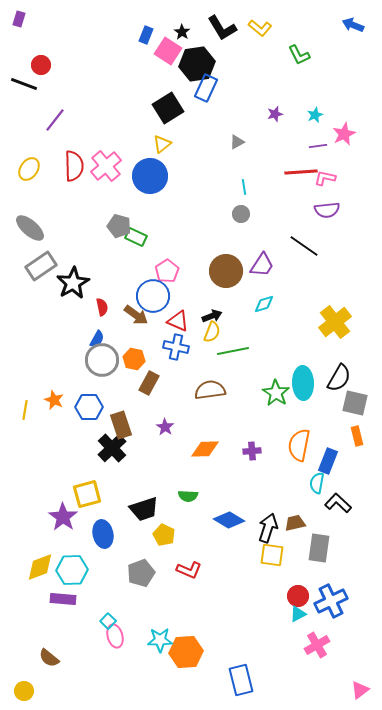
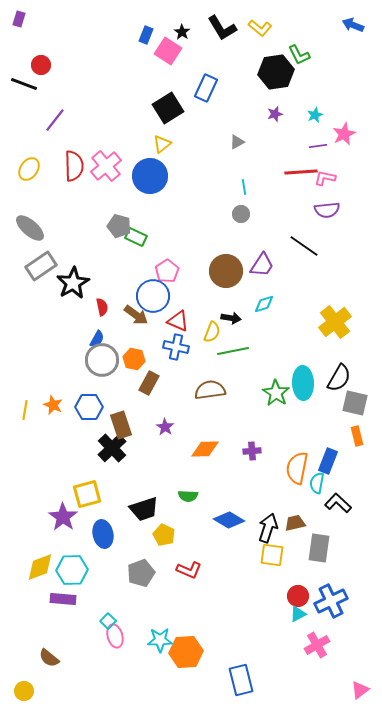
black hexagon at (197, 64): moved 79 px right, 8 px down
black arrow at (212, 316): moved 19 px right, 2 px down; rotated 30 degrees clockwise
orange star at (54, 400): moved 1 px left, 5 px down
orange semicircle at (299, 445): moved 2 px left, 23 px down
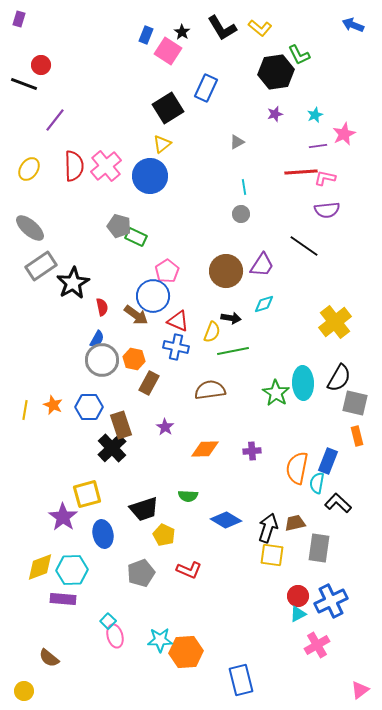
blue diamond at (229, 520): moved 3 px left
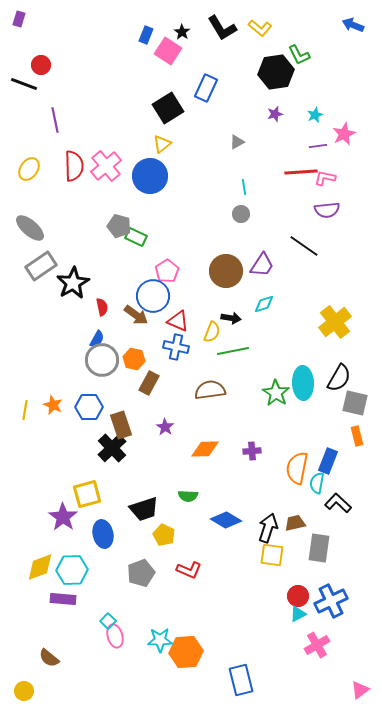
purple line at (55, 120): rotated 50 degrees counterclockwise
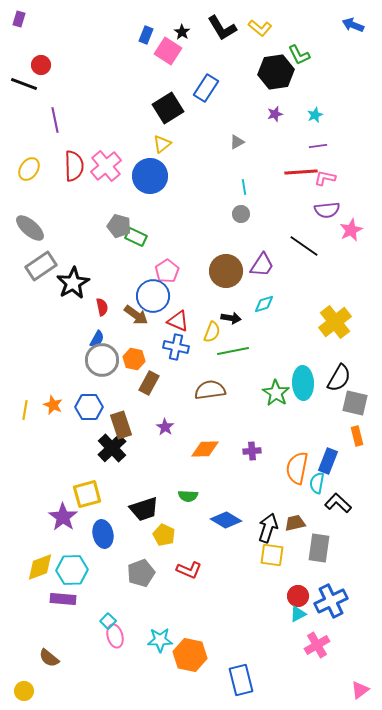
blue rectangle at (206, 88): rotated 8 degrees clockwise
pink star at (344, 134): moved 7 px right, 96 px down
orange hexagon at (186, 652): moved 4 px right, 3 px down; rotated 16 degrees clockwise
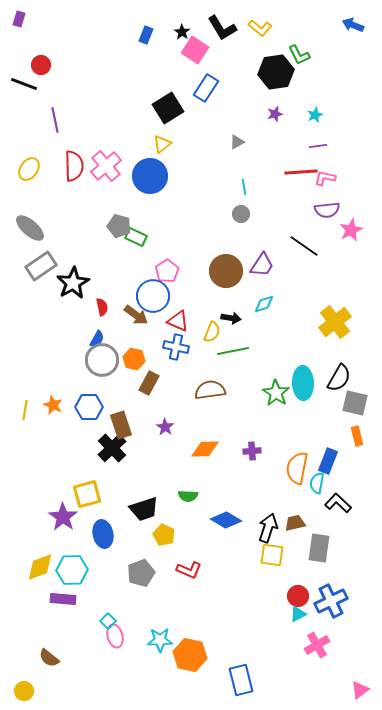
pink square at (168, 51): moved 27 px right, 1 px up
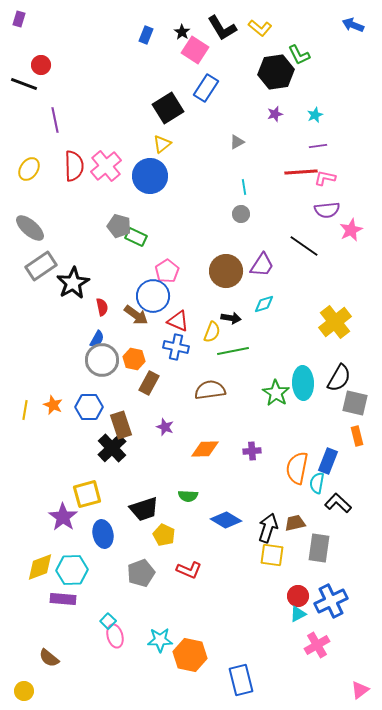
purple star at (165, 427): rotated 12 degrees counterclockwise
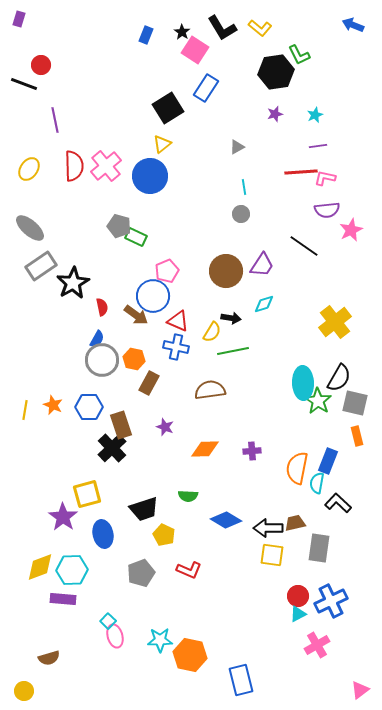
gray triangle at (237, 142): moved 5 px down
pink pentagon at (167, 271): rotated 10 degrees clockwise
yellow semicircle at (212, 332): rotated 10 degrees clockwise
green star at (276, 393): moved 42 px right, 8 px down
black arrow at (268, 528): rotated 108 degrees counterclockwise
brown semicircle at (49, 658): rotated 55 degrees counterclockwise
